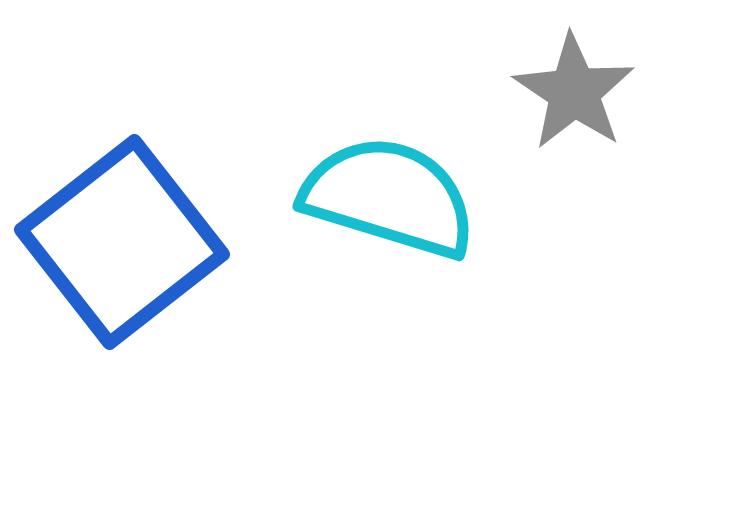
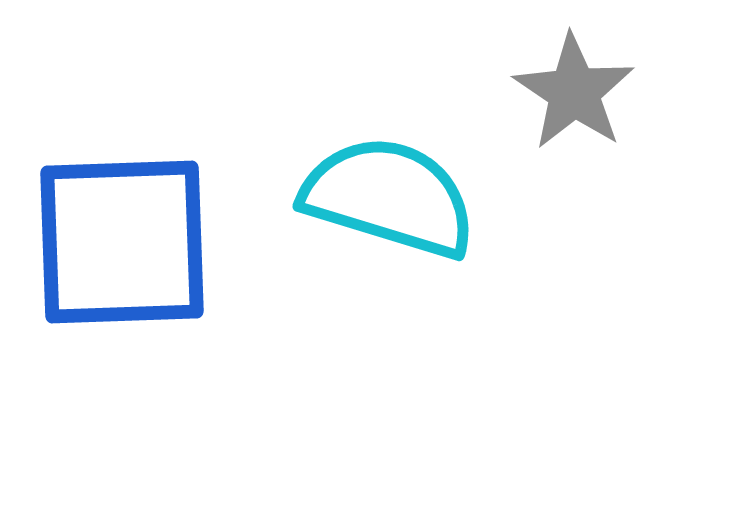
blue square: rotated 36 degrees clockwise
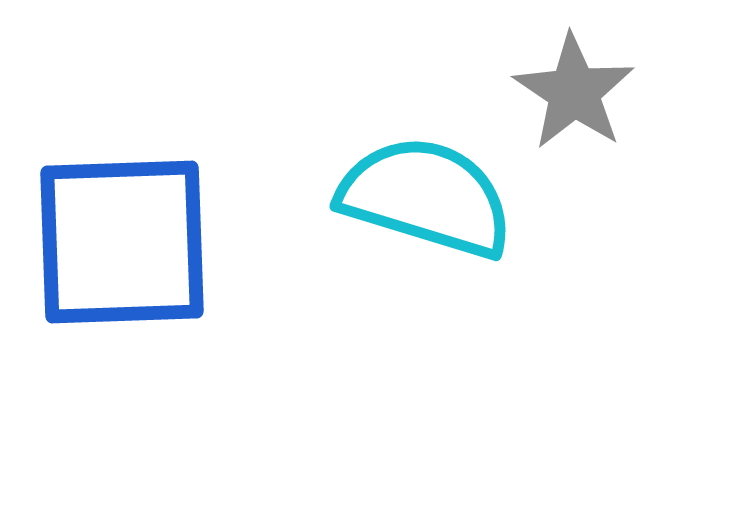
cyan semicircle: moved 37 px right
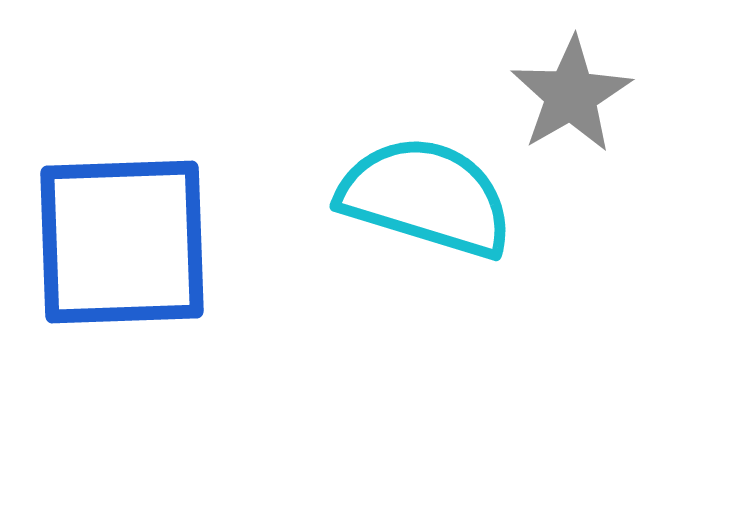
gray star: moved 3 px left, 3 px down; rotated 8 degrees clockwise
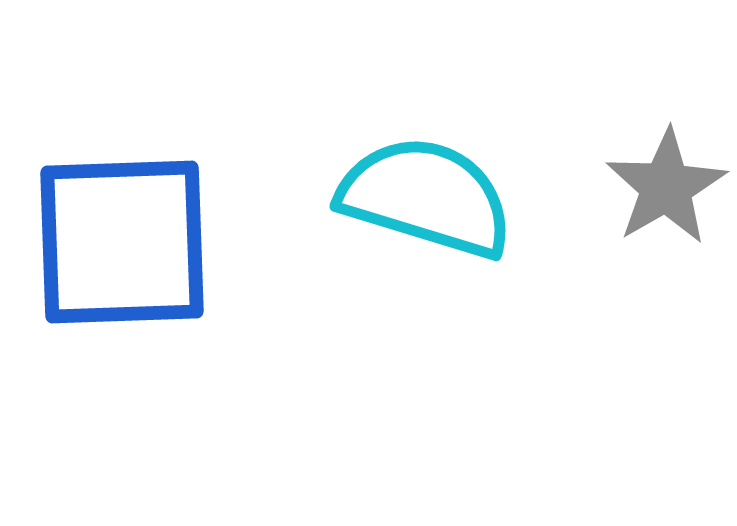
gray star: moved 95 px right, 92 px down
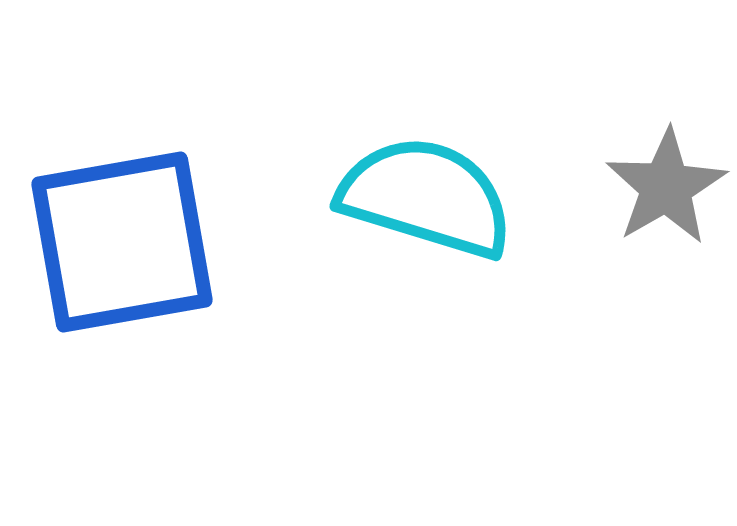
blue square: rotated 8 degrees counterclockwise
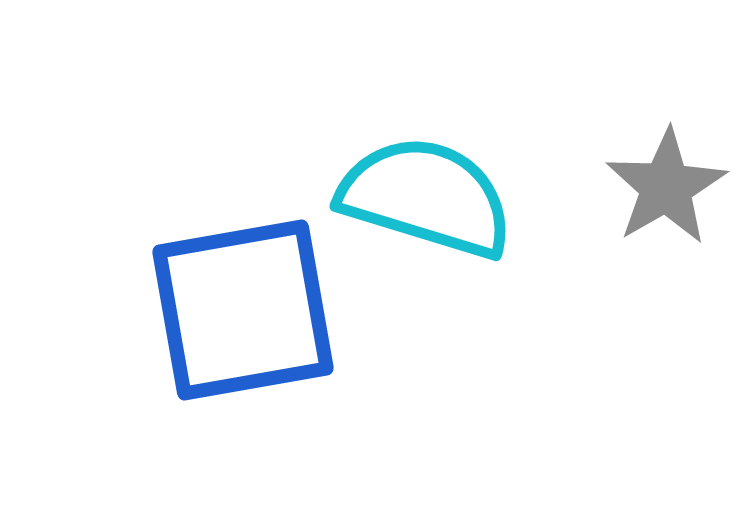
blue square: moved 121 px right, 68 px down
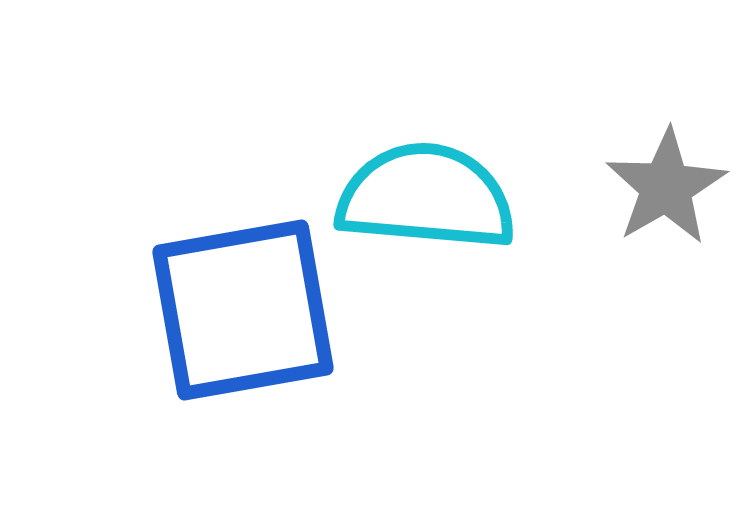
cyan semicircle: rotated 12 degrees counterclockwise
